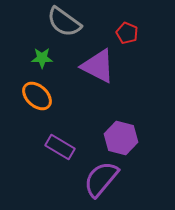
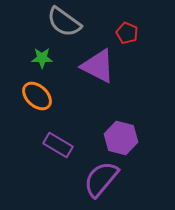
purple rectangle: moved 2 px left, 2 px up
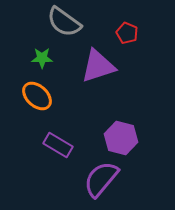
purple triangle: rotated 45 degrees counterclockwise
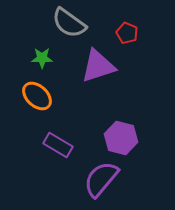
gray semicircle: moved 5 px right, 1 px down
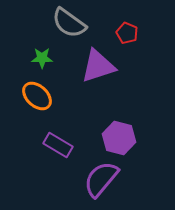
purple hexagon: moved 2 px left
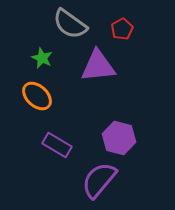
gray semicircle: moved 1 px right, 1 px down
red pentagon: moved 5 px left, 4 px up; rotated 20 degrees clockwise
green star: rotated 25 degrees clockwise
purple triangle: rotated 12 degrees clockwise
purple rectangle: moved 1 px left
purple semicircle: moved 2 px left, 1 px down
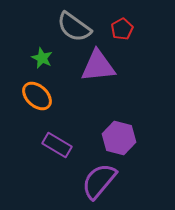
gray semicircle: moved 4 px right, 3 px down
purple semicircle: moved 1 px down
